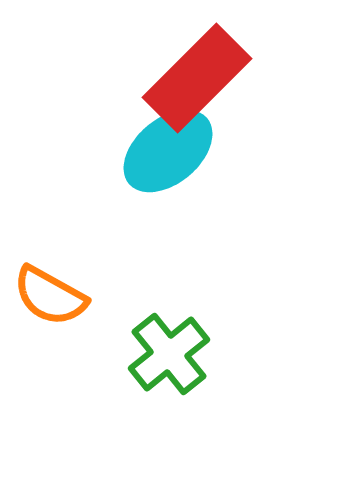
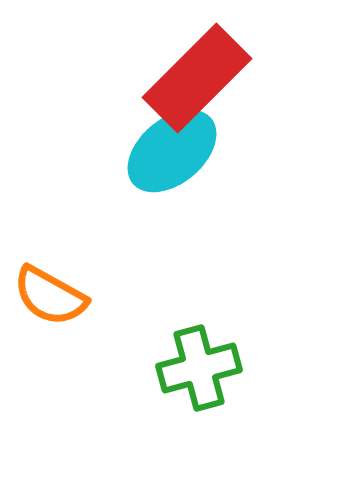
cyan ellipse: moved 4 px right
green cross: moved 30 px right, 14 px down; rotated 24 degrees clockwise
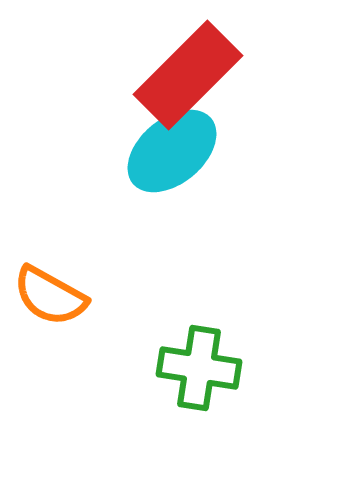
red rectangle: moved 9 px left, 3 px up
green cross: rotated 24 degrees clockwise
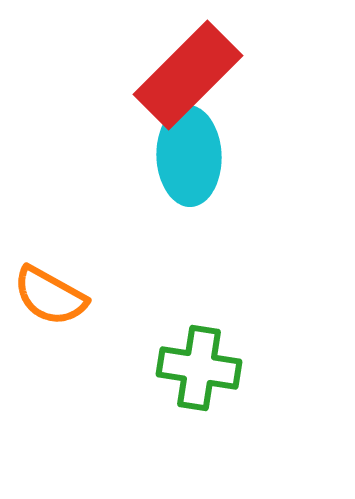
cyan ellipse: moved 17 px right, 5 px down; rotated 52 degrees counterclockwise
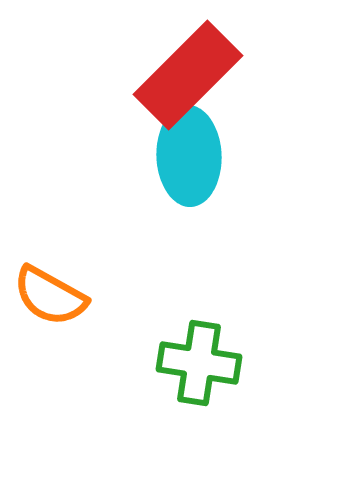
green cross: moved 5 px up
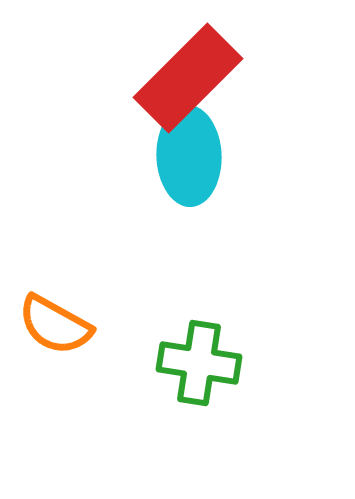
red rectangle: moved 3 px down
orange semicircle: moved 5 px right, 29 px down
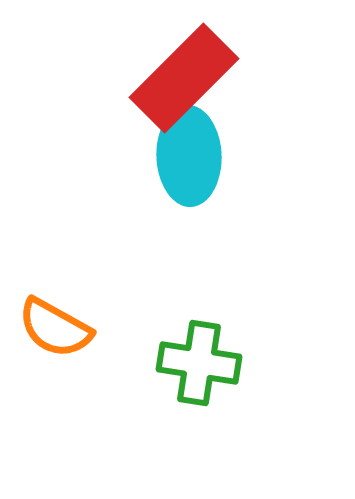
red rectangle: moved 4 px left
orange semicircle: moved 3 px down
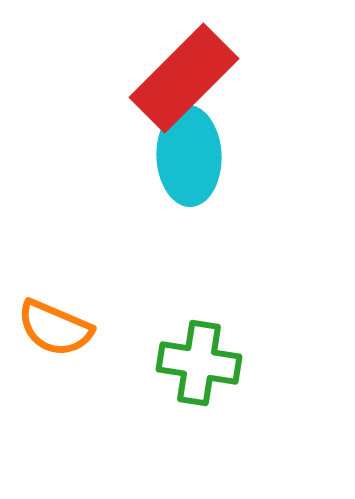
orange semicircle: rotated 6 degrees counterclockwise
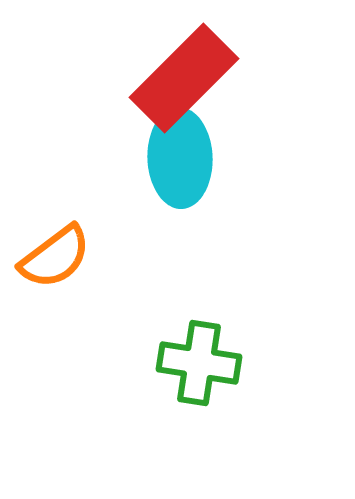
cyan ellipse: moved 9 px left, 2 px down
orange semicircle: moved 71 px up; rotated 60 degrees counterclockwise
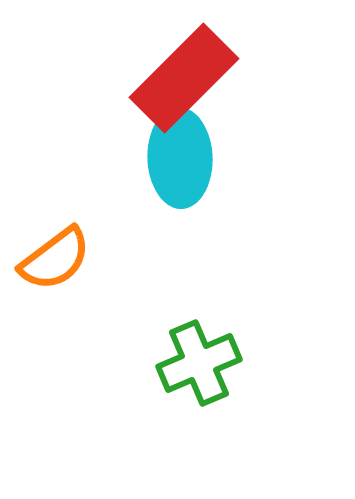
orange semicircle: moved 2 px down
green cross: rotated 32 degrees counterclockwise
